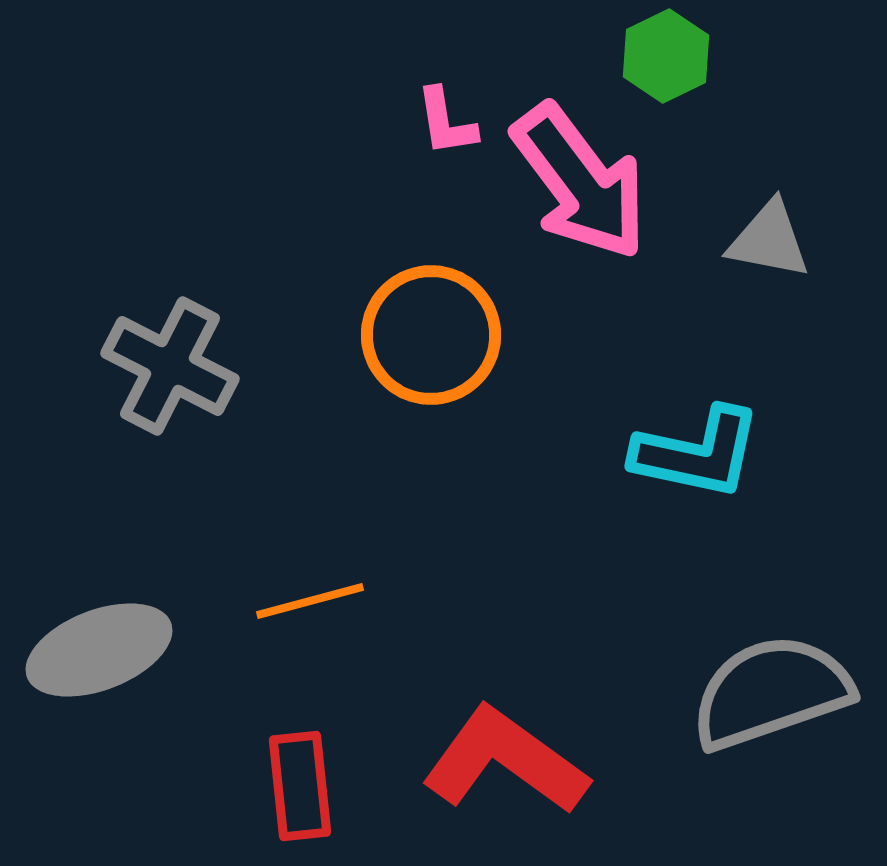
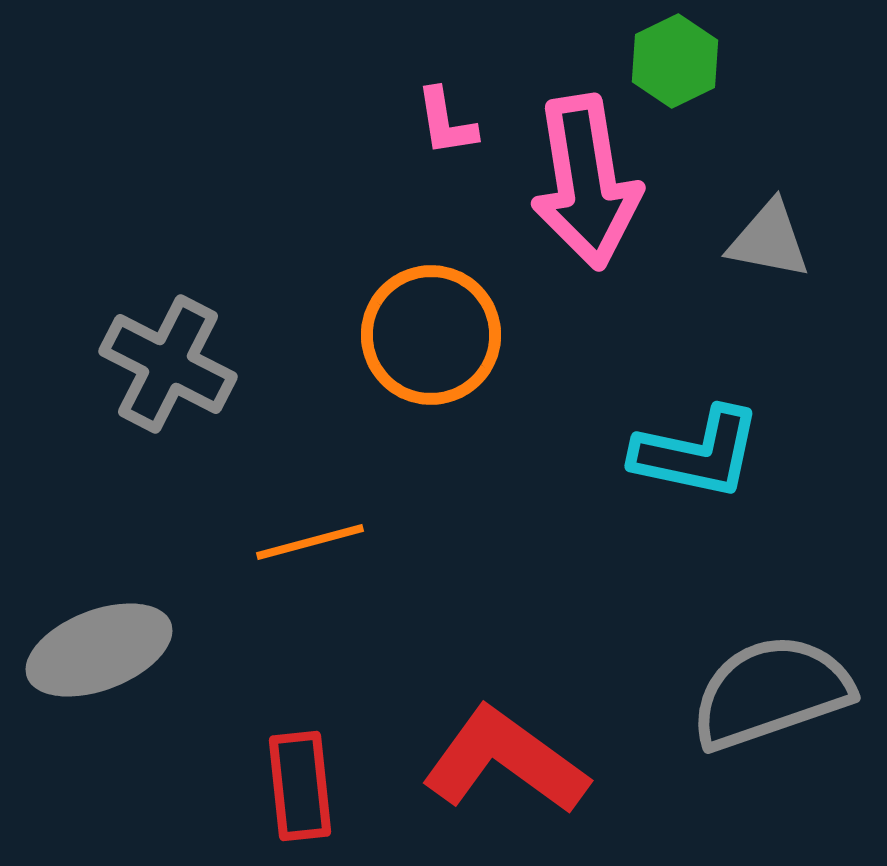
green hexagon: moved 9 px right, 5 px down
pink arrow: moved 6 px right; rotated 28 degrees clockwise
gray cross: moved 2 px left, 2 px up
orange line: moved 59 px up
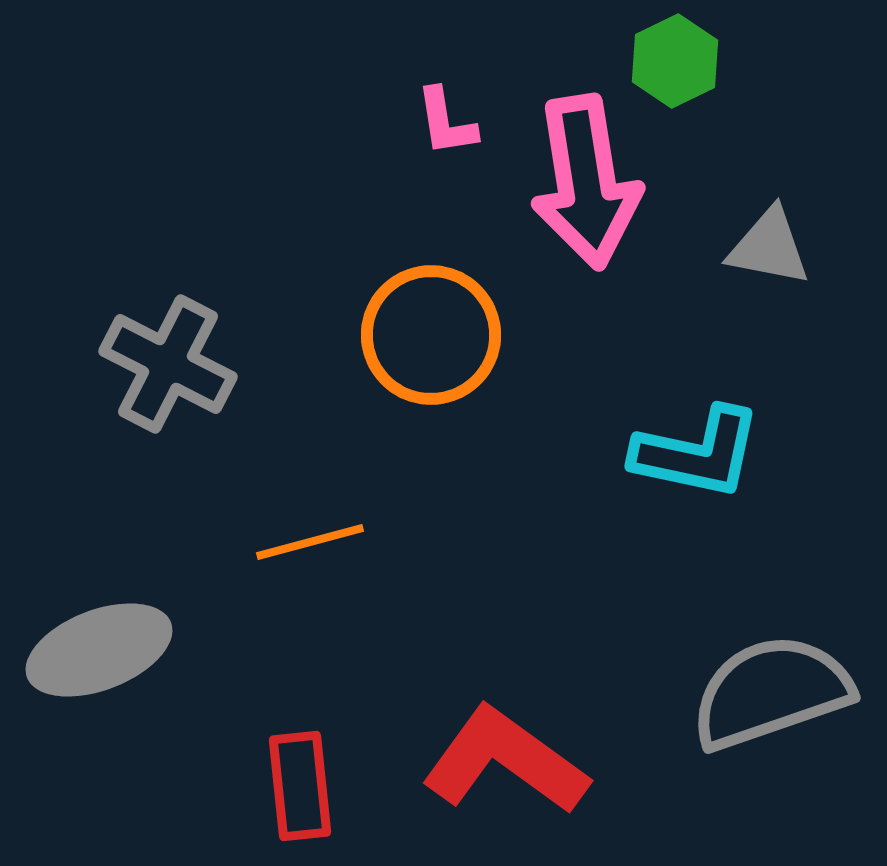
gray triangle: moved 7 px down
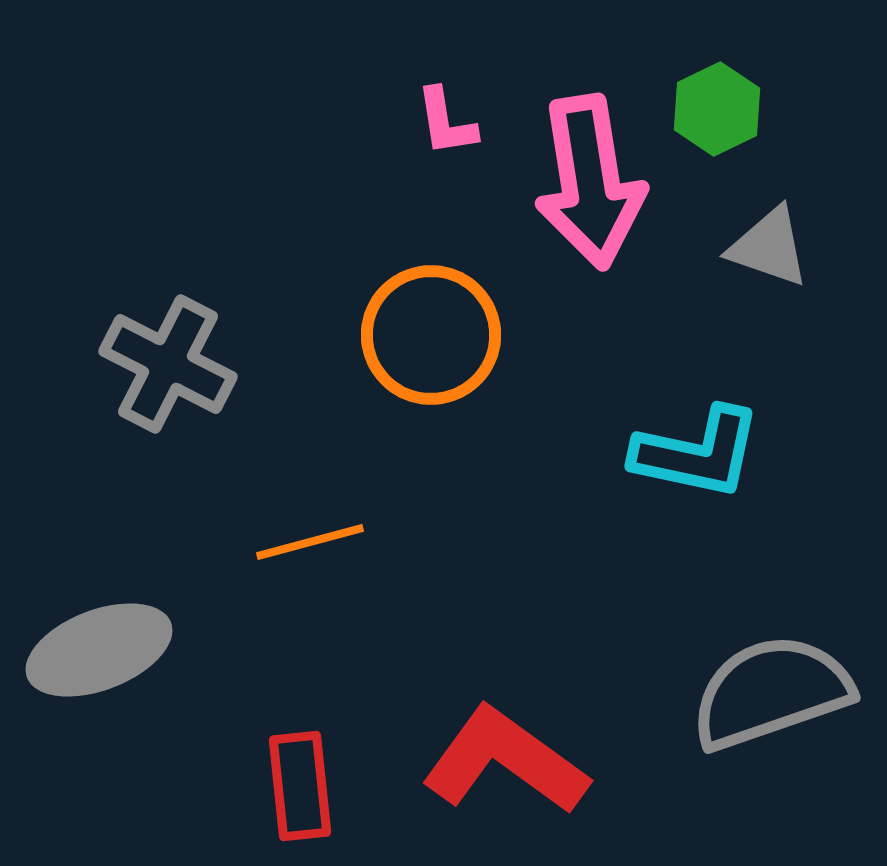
green hexagon: moved 42 px right, 48 px down
pink arrow: moved 4 px right
gray triangle: rotated 8 degrees clockwise
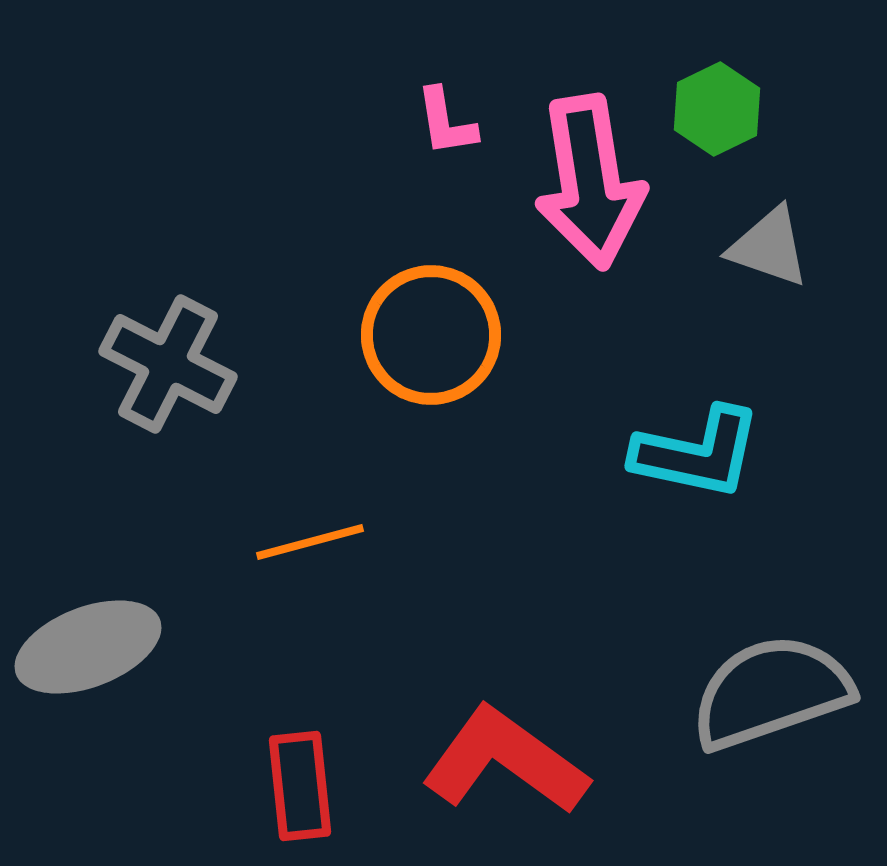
gray ellipse: moved 11 px left, 3 px up
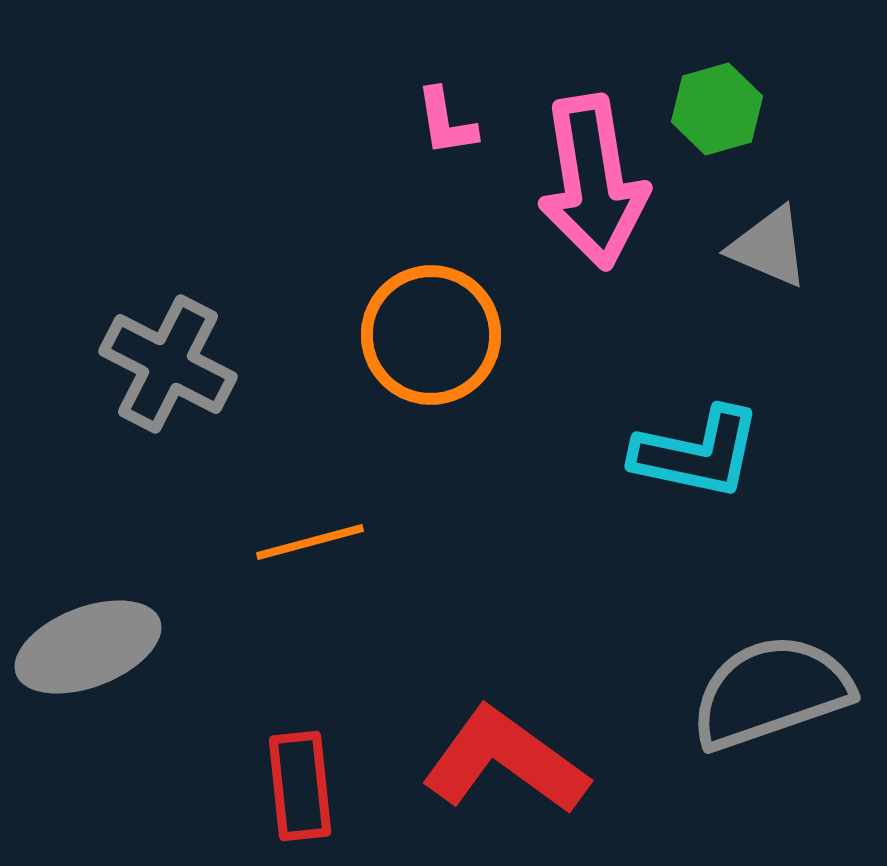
green hexagon: rotated 10 degrees clockwise
pink arrow: moved 3 px right
gray triangle: rotated 4 degrees clockwise
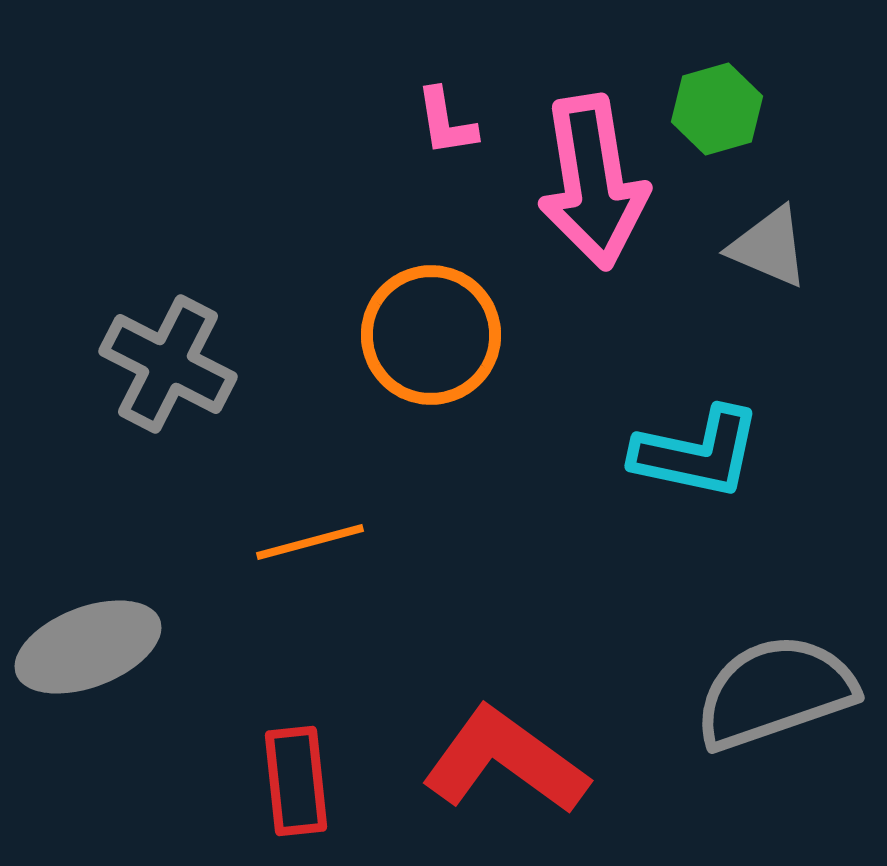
gray semicircle: moved 4 px right
red rectangle: moved 4 px left, 5 px up
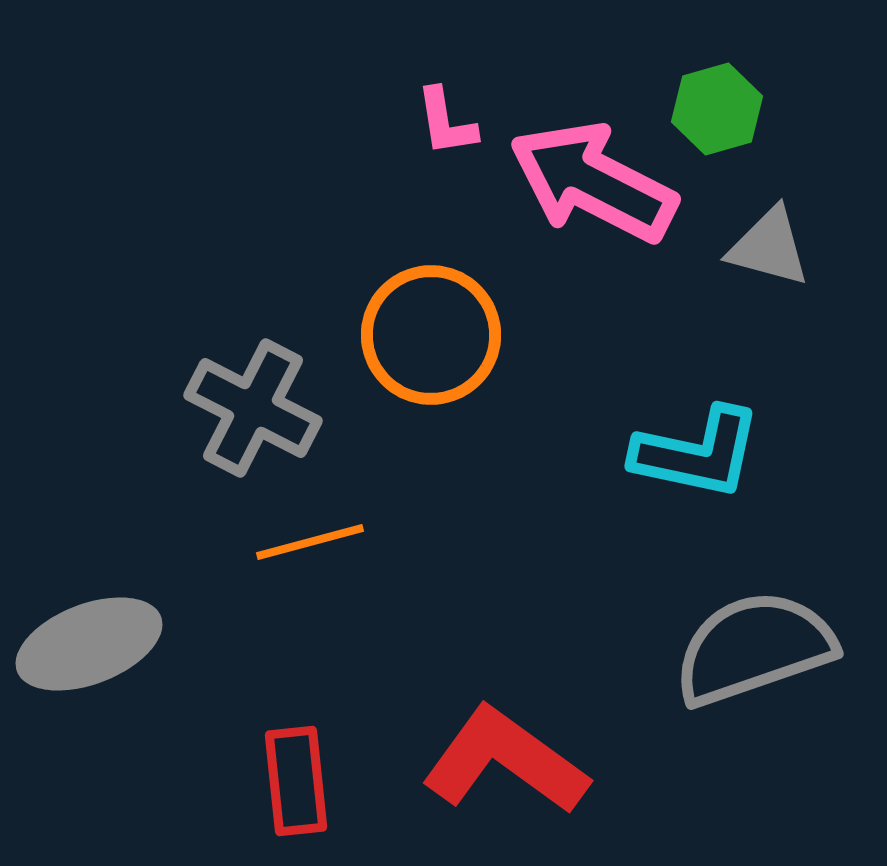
pink arrow: rotated 126 degrees clockwise
gray triangle: rotated 8 degrees counterclockwise
gray cross: moved 85 px right, 44 px down
gray ellipse: moved 1 px right, 3 px up
gray semicircle: moved 21 px left, 44 px up
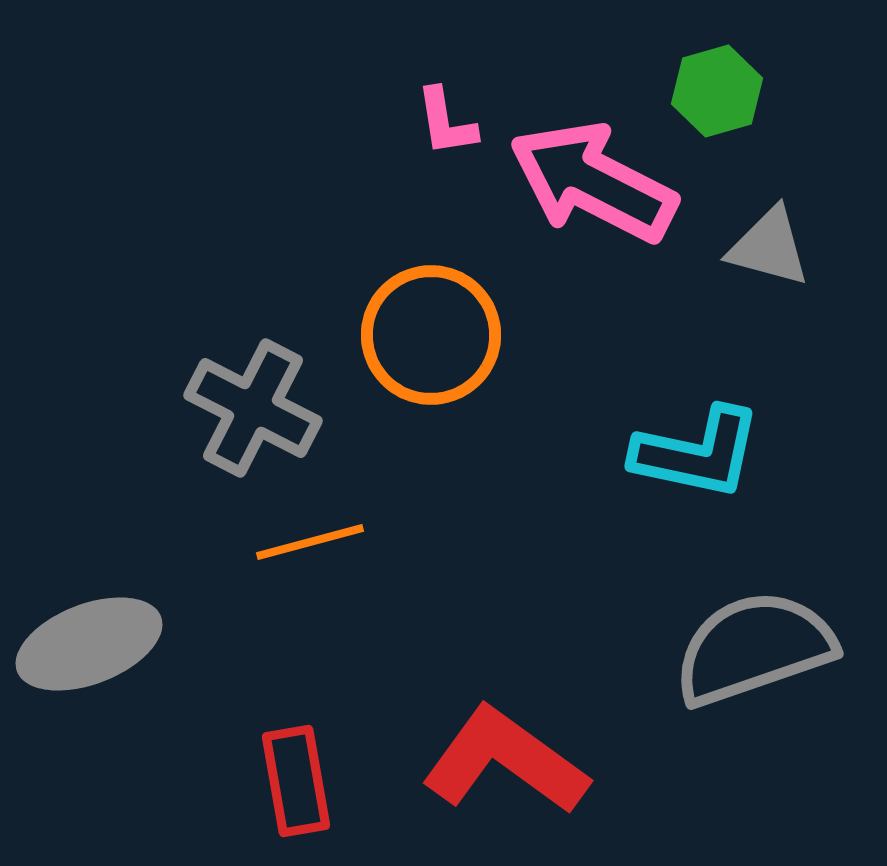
green hexagon: moved 18 px up
red rectangle: rotated 4 degrees counterclockwise
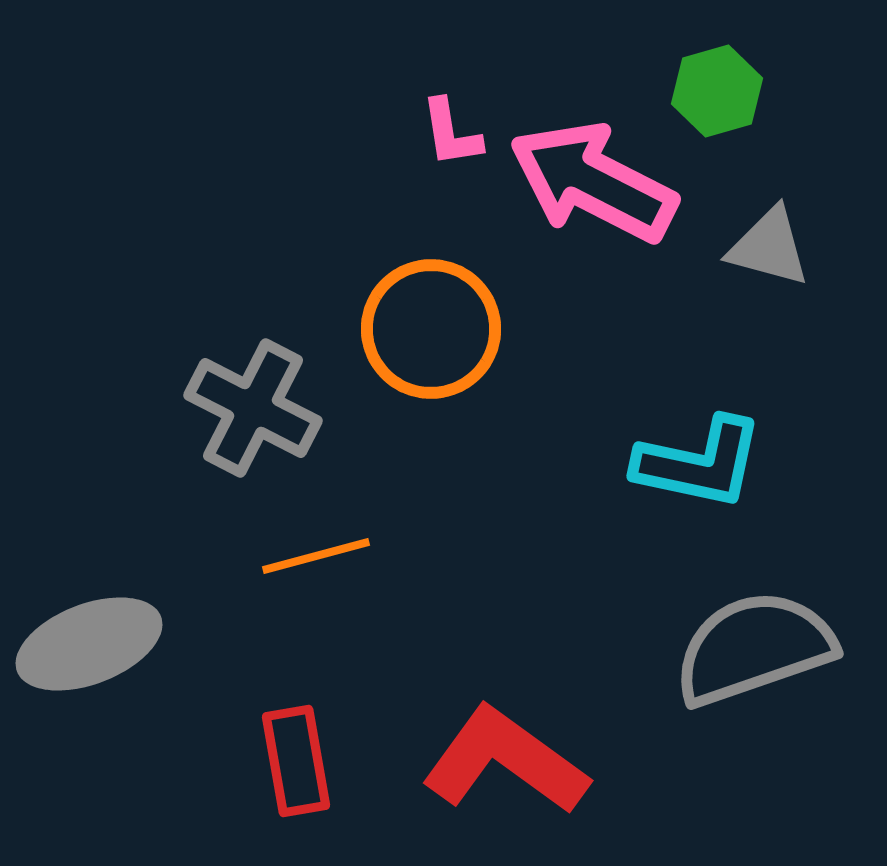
pink L-shape: moved 5 px right, 11 px down
orange circle: moved 6 px up
cyan L-shape: moved 2 px right, 10 px down
orange line: moved 6 px right, 14 px down
red rectangle: moved 20 px up
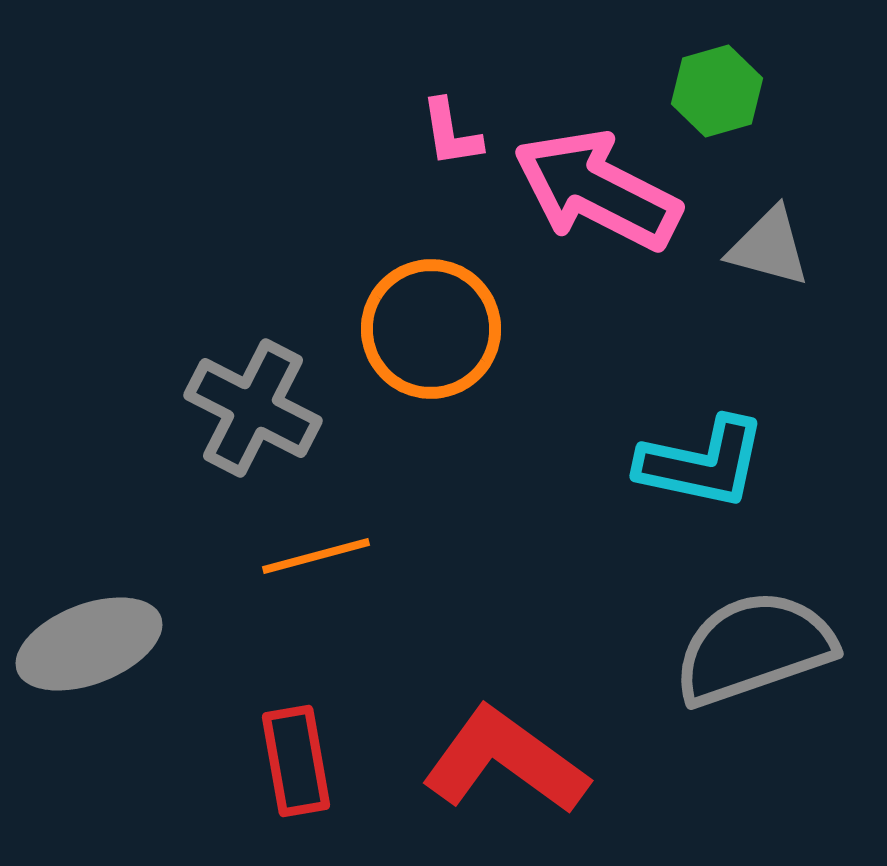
pink arrow: moved 4 px right, 8 px down
cyan L-shape: moved 3 px right
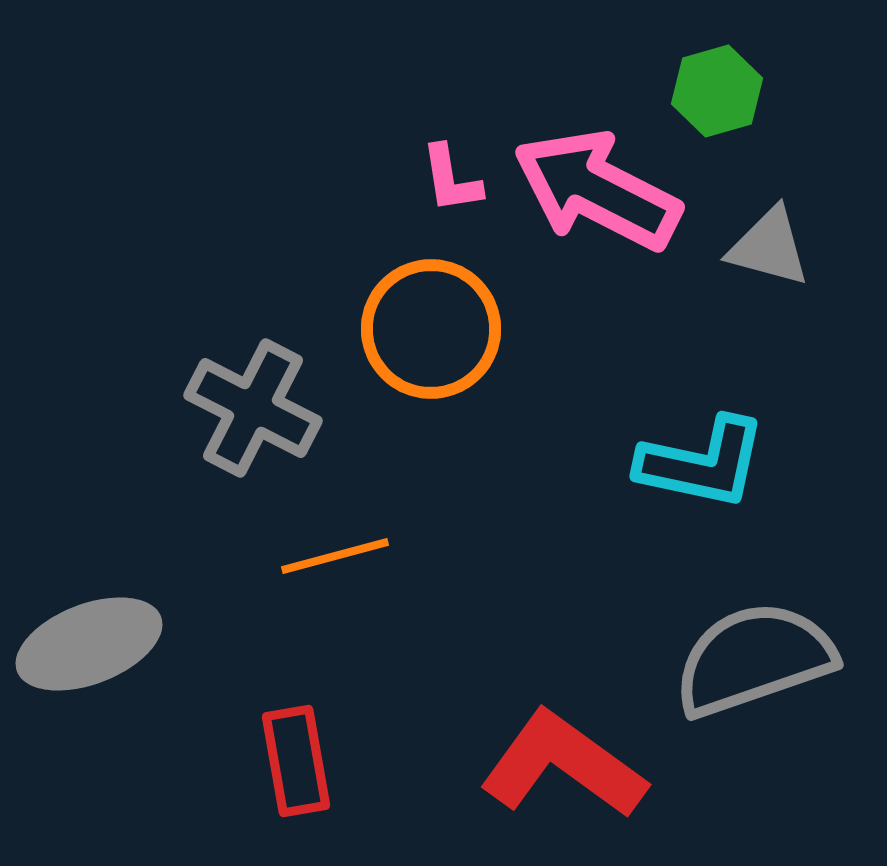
pink L-shape: moved 46 px down
orange line: moved 19 px right
gray semicircle: moved 11 px down
red L-shape: moved 58 px right, 4 px down
